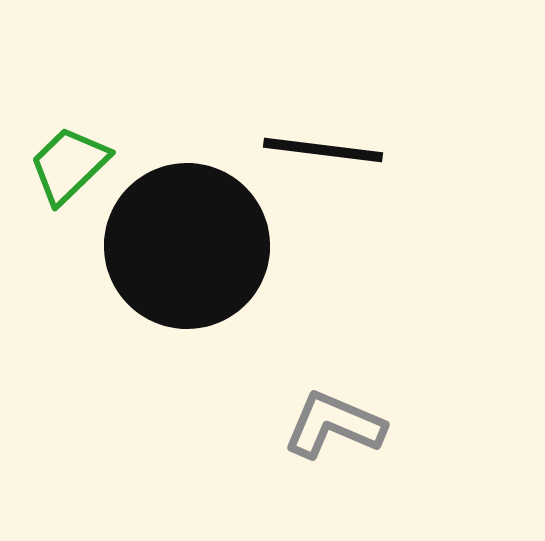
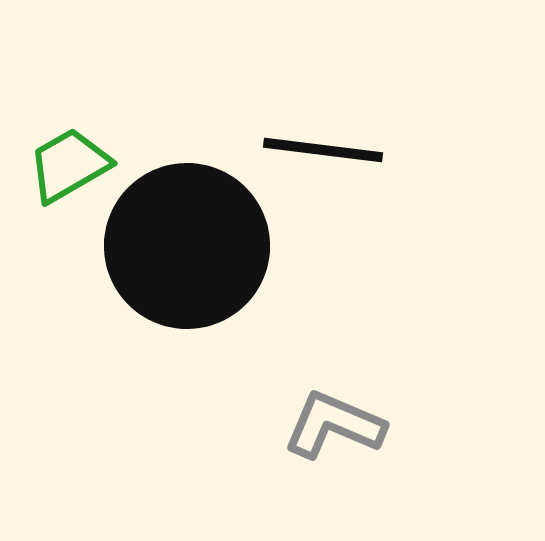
green trapezoid: rotated 14 degrees clockwise
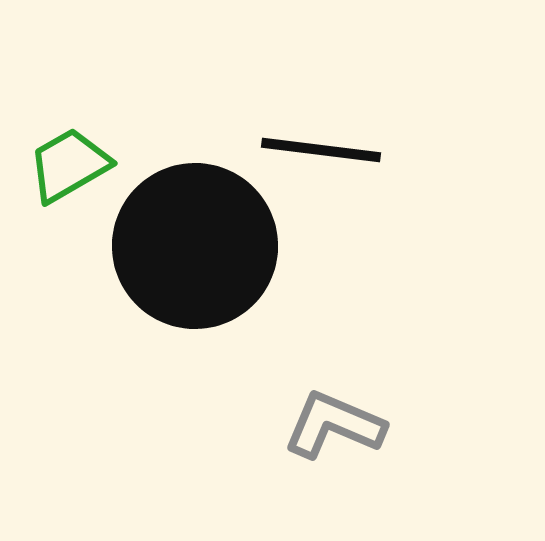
black line: moved 2 px left
black circle: moved 8 px right
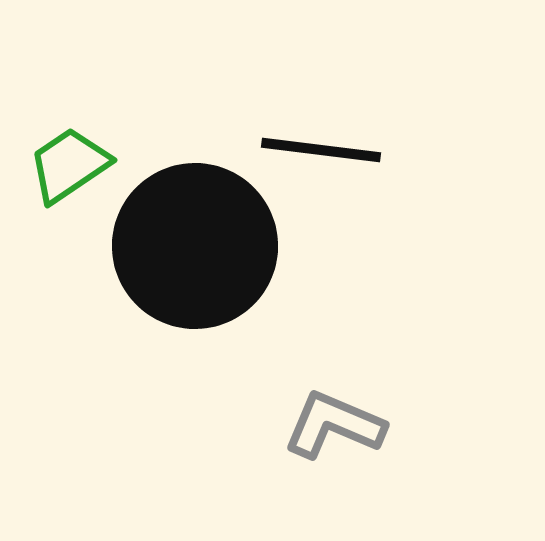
green trapezoid: rotated 4 degrees counterclockwise
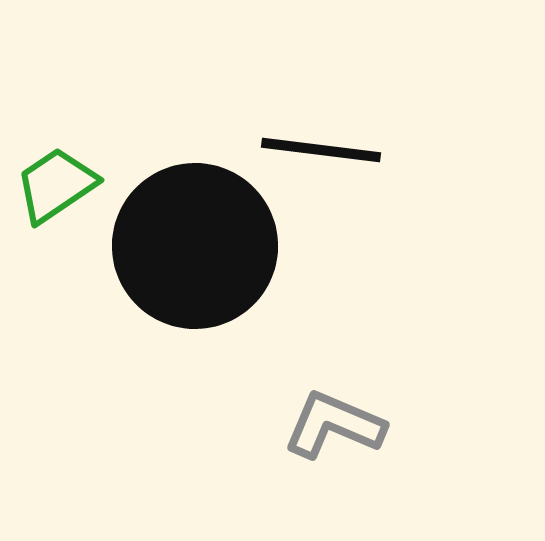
green trapezoid: moved 13 px left, 20 px down
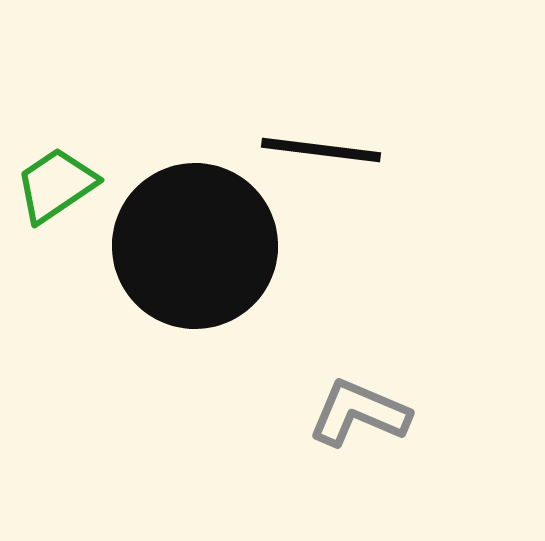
gray L-shape: moved 25 px right, 12 px up
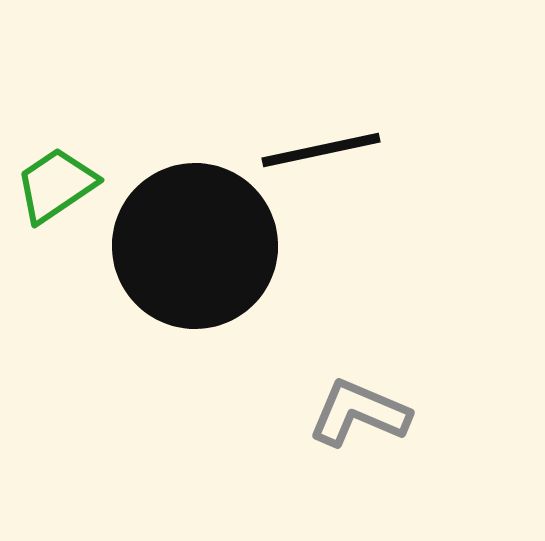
black line: rotated 19 degrees counterclockwise
